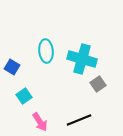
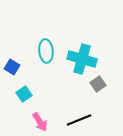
cyan square: moved 2 px up
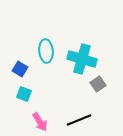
blue square: moved 8 px right, 2 px down
cyan square: rotated 35 degrees counterclockwise
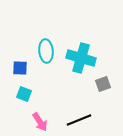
cyan cross: moved 1 px left, 1 px up
blue square: moved 1 px up; rotated 28 degrees counterclockwise
gray square: moved 5 px right; rotated 14 degrees clockwise
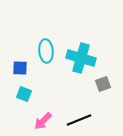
pink arrow: moved 3 px right, 1 px up; rotated 78 degrees clockwise
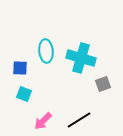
black line: rotated 10 degrees counterclockwise
